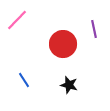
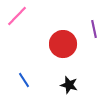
pink line: moved 4 px up
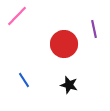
red circle: moved 1 px right
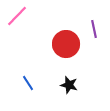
red circle: moved 2 px right
blue line: moved 4 px right, 3 px down
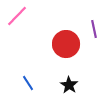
black star: rotated 18 degrees clockwise
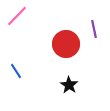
blue line: moved 12 px left, 12 px up
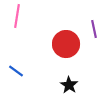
pink line: rotated 35 degrees counterclockwise
blue line: rotated 21 degrees counterclockwise
